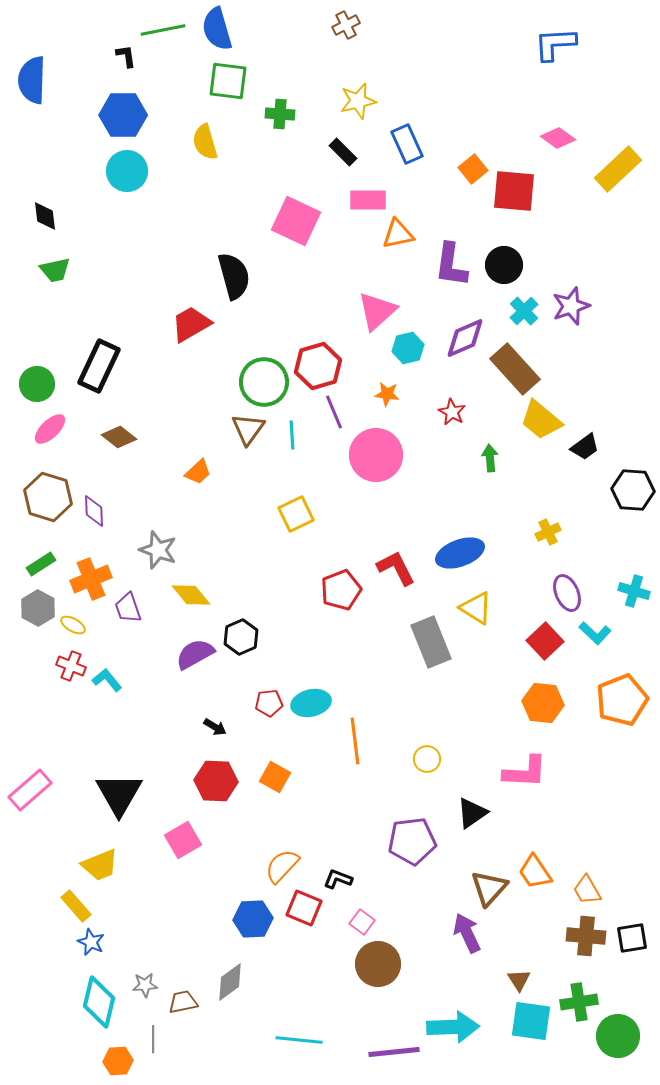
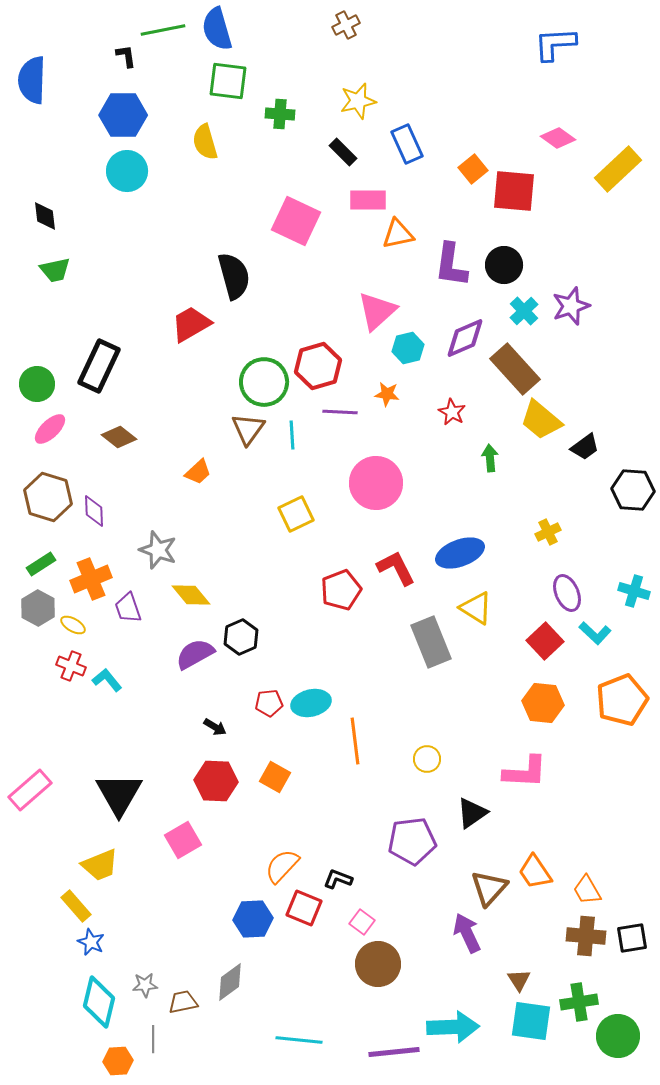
purple line at (334, 412): moved 6 px right; rotated 64 degrees counterclockwise
pink circle at (376, 455): moved 28 px down
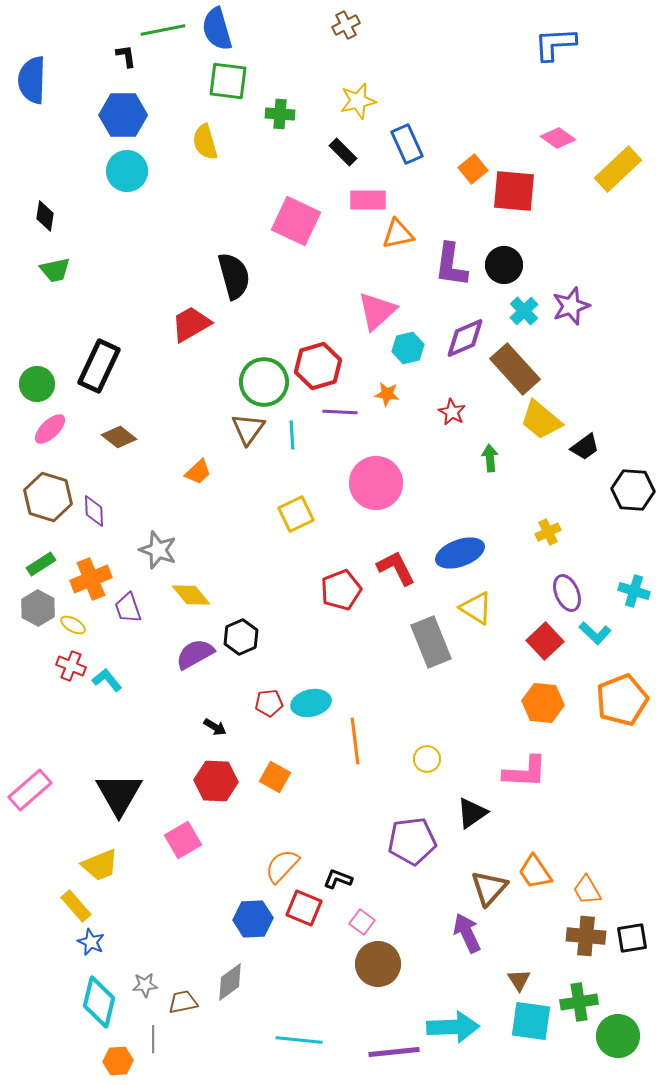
black diamond at (45, 216): rotated 16 degrees clockwise
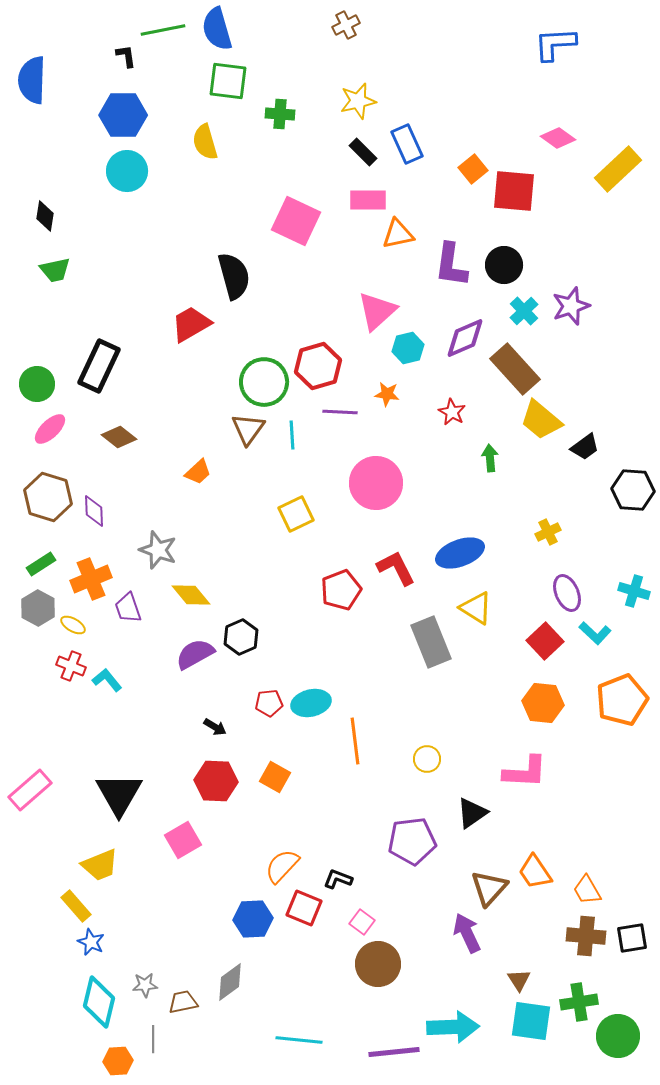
black rectangle at (343, 152): moved 20 px right
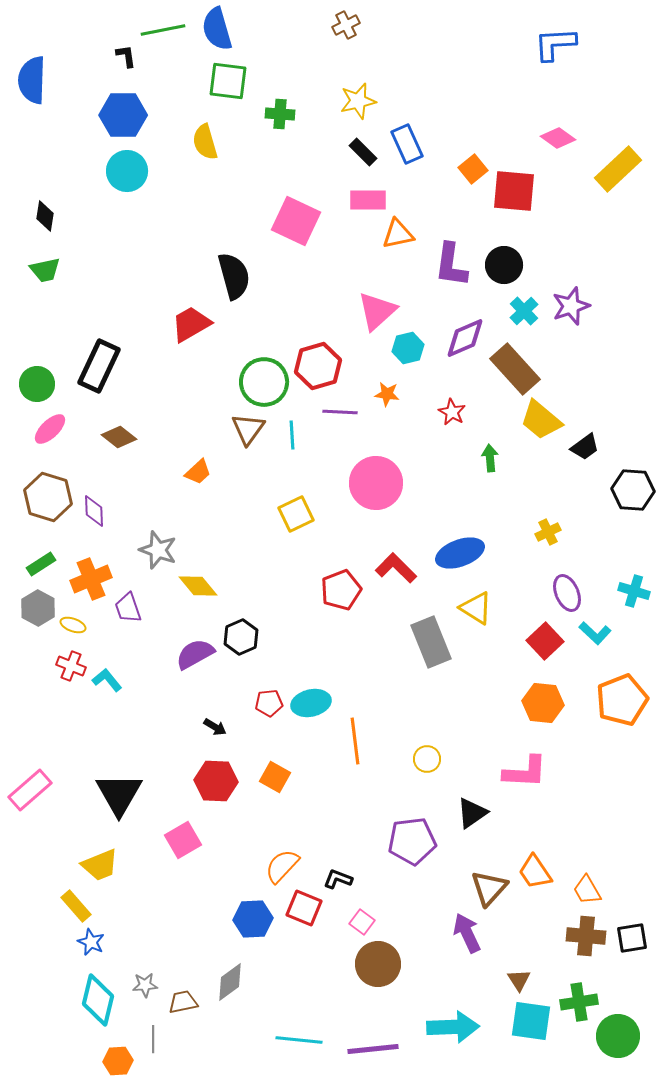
green trapezoid at (55, 270): moved 10 px left
red L-shape at (396, 568): rotated 18 degrees counterclockwise
yellow diamond at (191, 595): moved 7 px right, 9 px up
yellow ellipse at (73, 625): rotated 10 degrees counterclockwise
cyan diamond at (99, 1002): moved 1 px left, 2 px up
purple line at (394, 1052): moved 21 px left, 3 px up
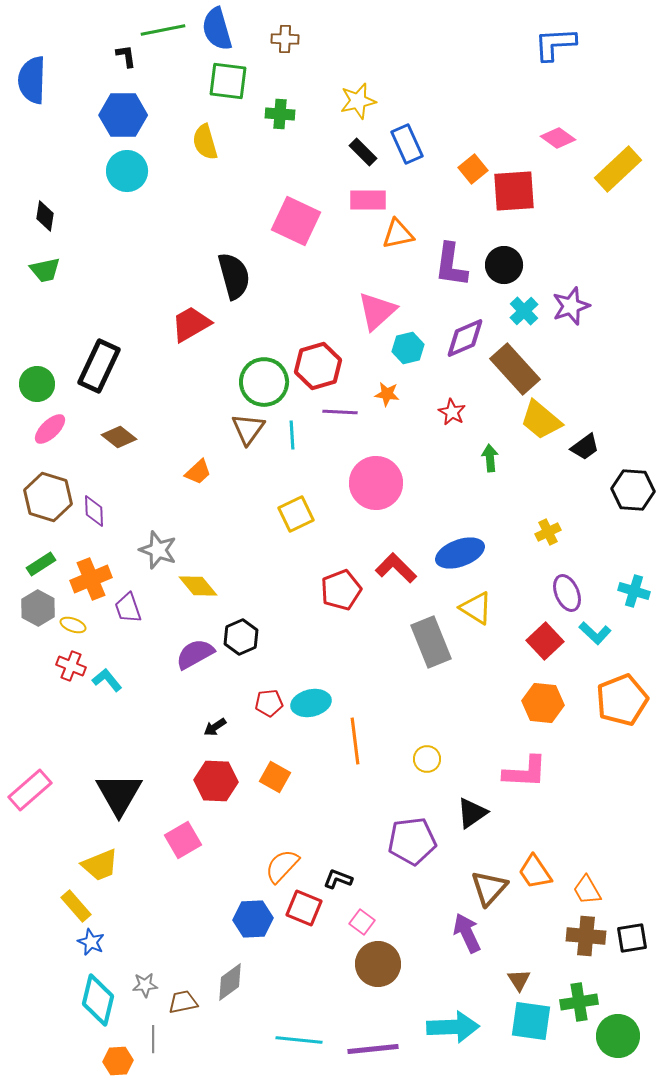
brown cross at (346, 25): moved 61 px left, 14 px down; rotated 28 degrees clockwise
red square at (514, 191): rotated 9 degrees counterclockwise
black arrow at (215, 727): rotated 115 degrees clockwise
